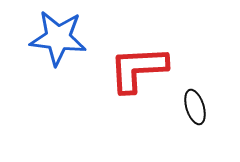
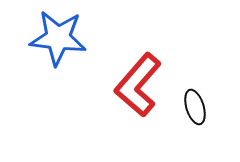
red L-shape: moved 16 px down; rotated 46 degrees counterclockwise
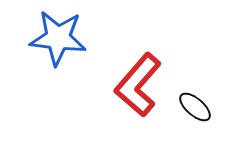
black ellipse: rotated 32 degrees counterclockwise
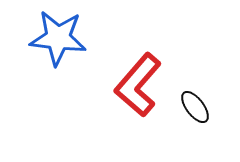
black ellipse: rotated 12 degrees clockwise
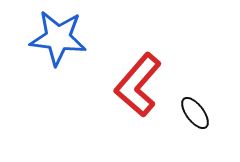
black ellipse: moved 6 px down
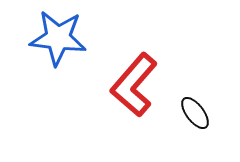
red L-shape: moved 4 px left
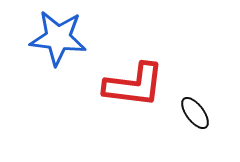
red L-shape: rotated 124 degrees counterclockwise
